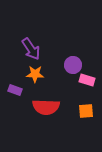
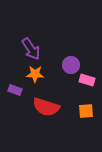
purple circle: moved 2 px left
red semicircle: rotated 16 degrees clockwise
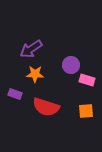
purple arrow: rotated 90 degrees clockwise
purple rectangle: moved 4 px down
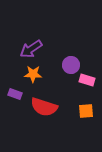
orange star: moved 2 px left
red semicircle: moved 2 px left
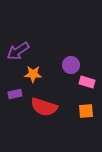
purple arrow: moved 13 px left, 2 px down
pink rectangle: moved 2 px down
purple rectangle: rotated 32 degrees counterclockwise
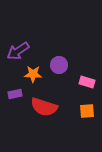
purple circle: moved 12 px left
orange square: moved 1 px right
